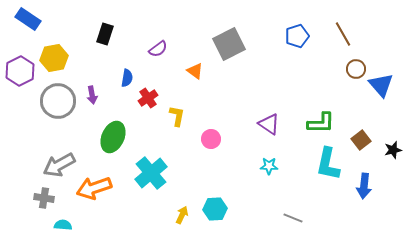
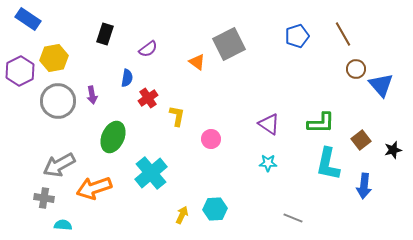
purple semicircle: moved 10 px left
orange triangle: moved 2 px right, 9 px up
cyan star: moved 1 px left, 3 px up
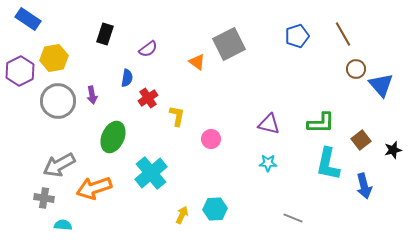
purple triangle: rotated 20 degrees counterclockwise
blue arrow: rotated 20 degrees counterclockwise
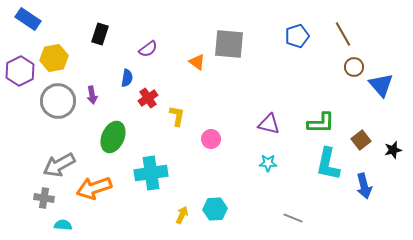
black rectangle: moved 5 px left
gray square: rotated 32 degrees clockwise
brown circle: moved 2 px left, 2 px up
cyan cross: rotated 32 degrees clockwise
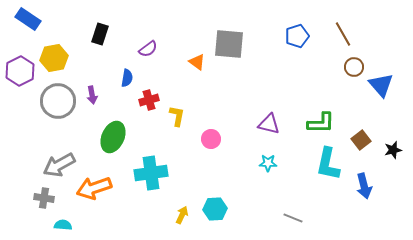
red cross: moved 1 px right, 2 px down; rotated 18 degrees clockwise
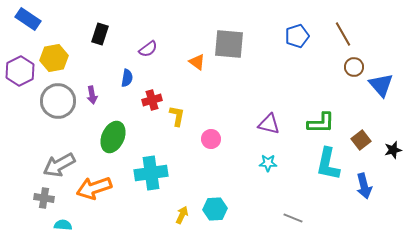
red cross: moved 3 px right
